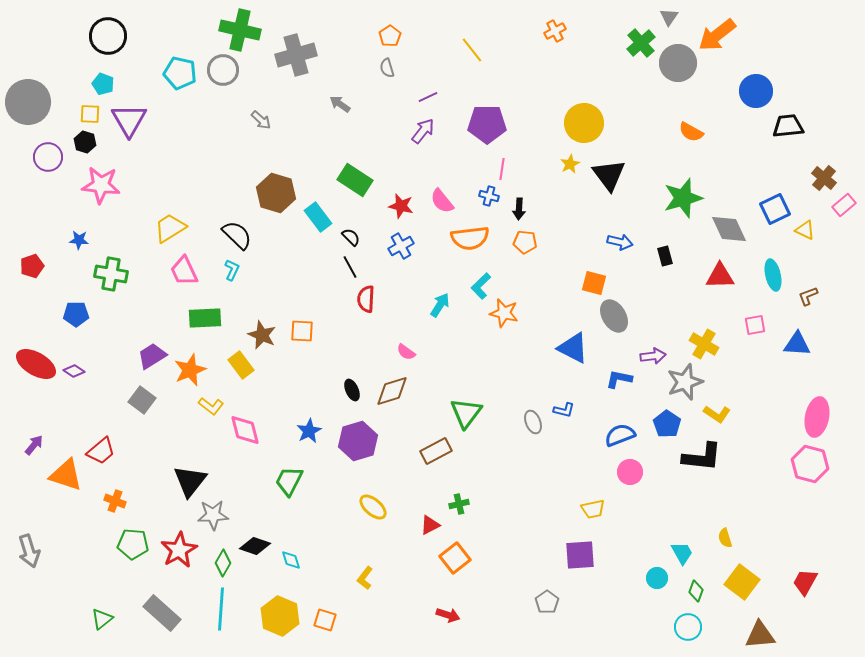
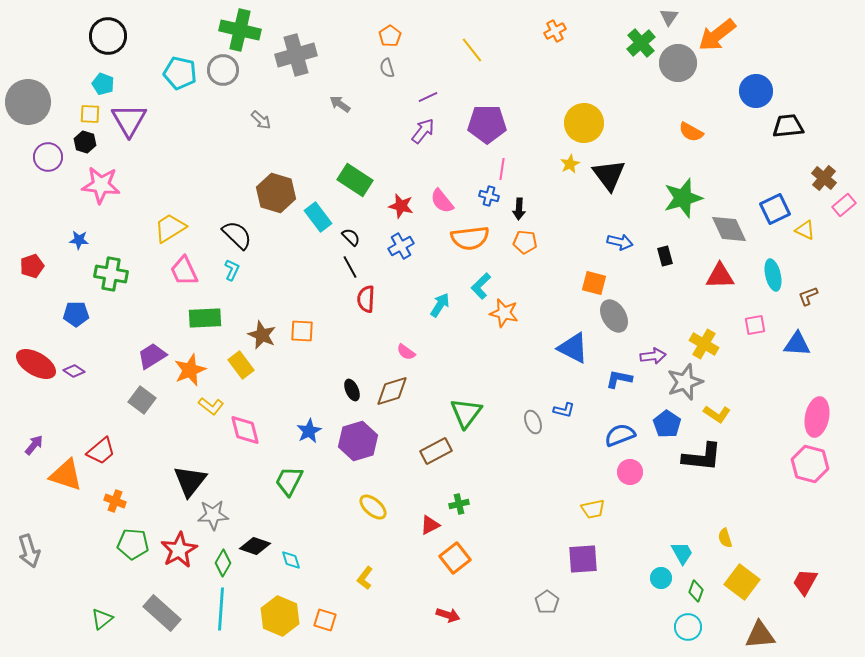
purple square at (580, 555): moved 3 px right, 4 px down
cyan circle at (657, 578): moved 4 px right
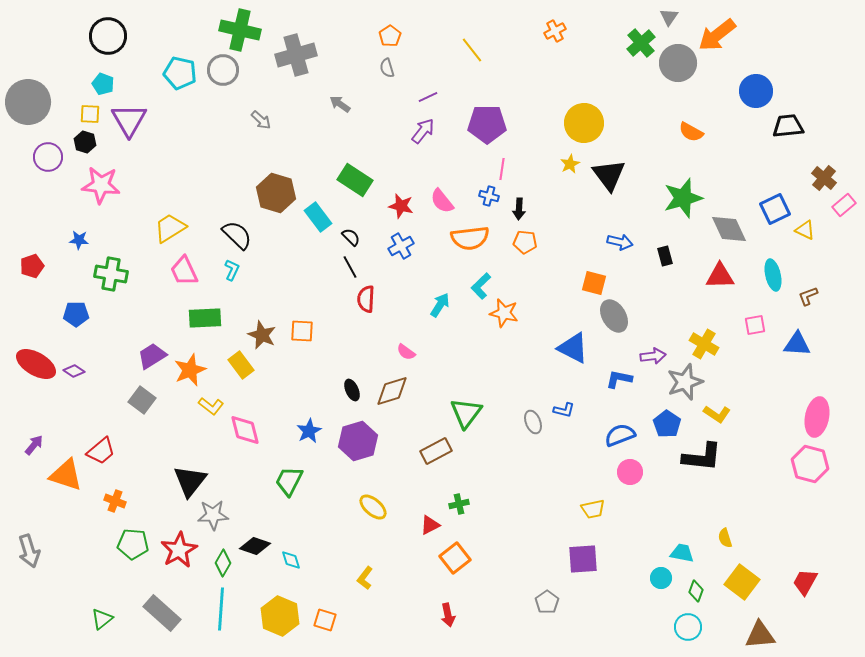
cyan trapezoid at (682, 553): rotated 50 degrees counterclockwise
red arrow at (448, 615): rotated 60 degrees clockwise
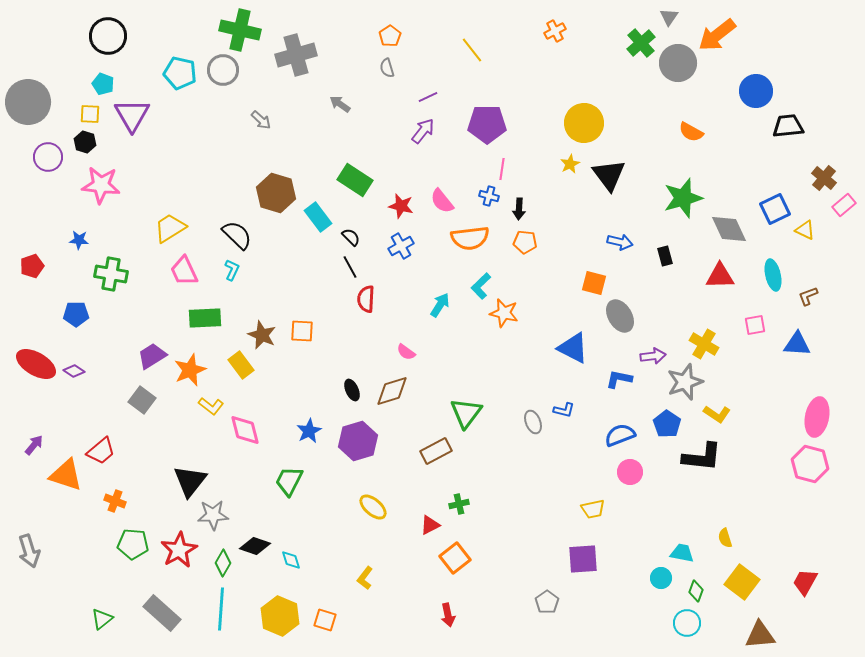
purple triangle at (129, 120): moved 3 px right, 5 px up
gray ellipse at (614, 316): moved 6 px right
cyan circle at (688, 627): moved 1 px left, 4 px up
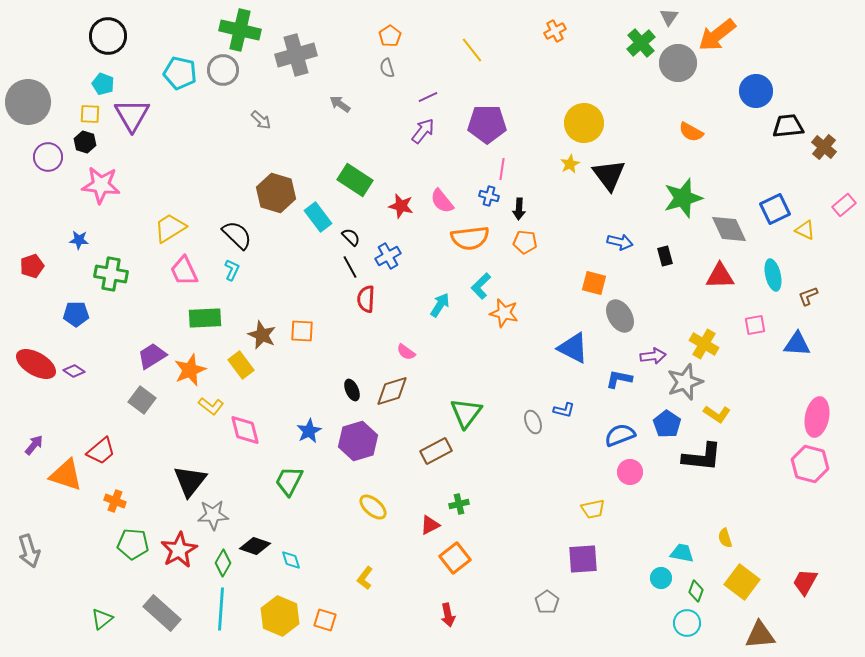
brown cross at (824, 178): moved 31 px up
blue cross at (401, 246): moved 13 px left, 10 px down
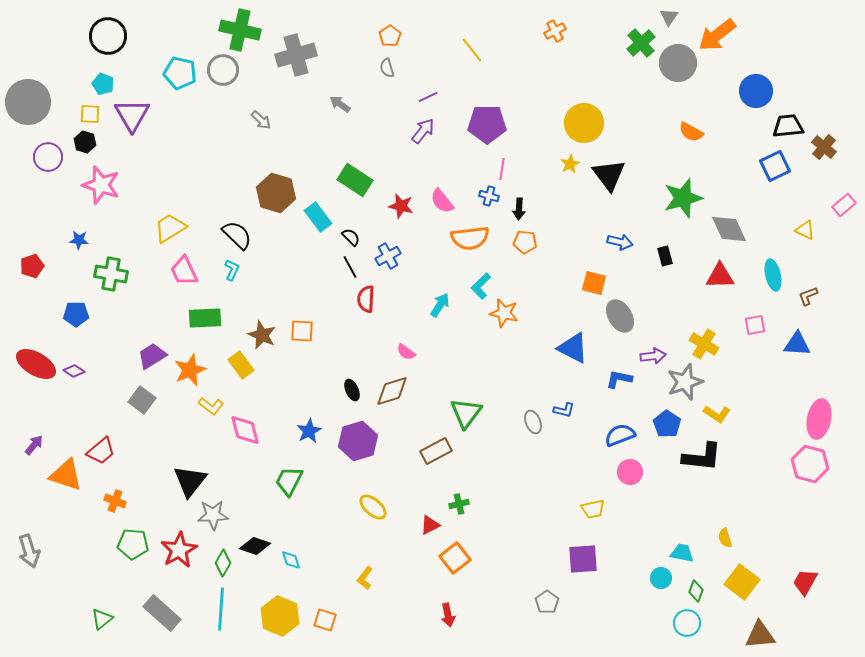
pink star at (101, 185): rotated 12 degrees clockwise
blue square at (775, 209): moved 43 px up
pink ellipse at (817, 417): moved 2 px right, 2 px down
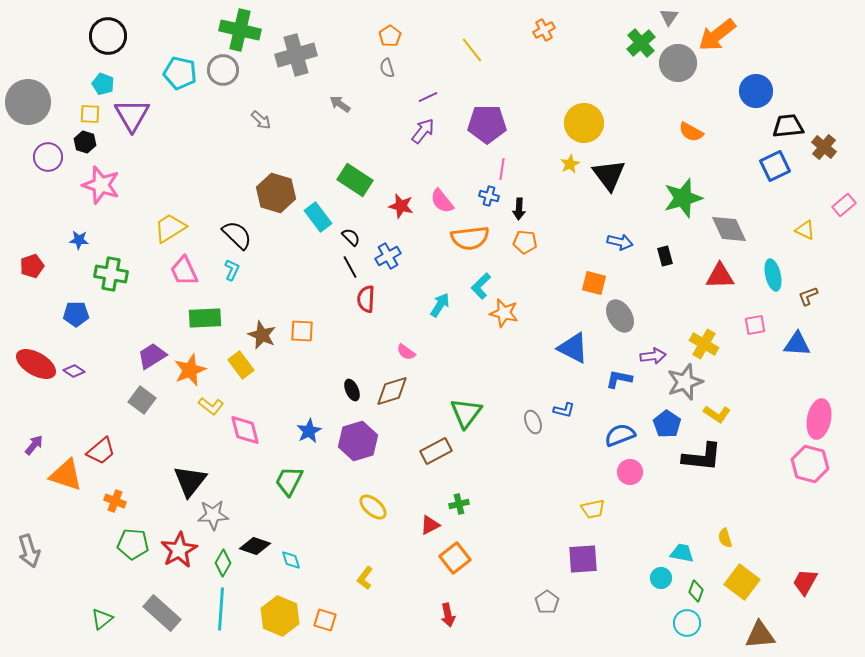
orange cross at (555, 31): moved 11 px left, 1 px up
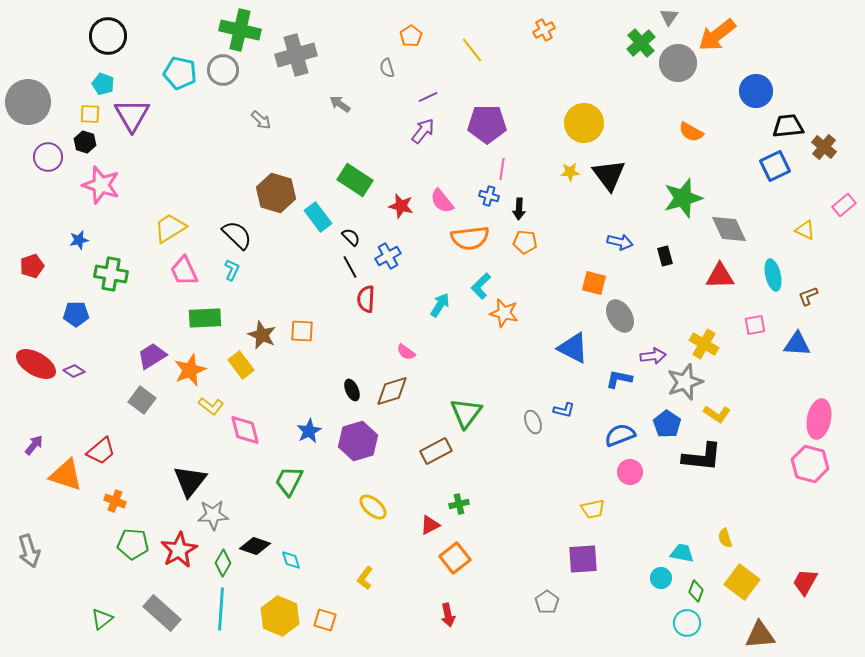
orange pentagon at (390, 36): moved 21 px right
yellow star at (570, 164): moved 8 px down; rotated 24 degrees clockwise
blue star at (79, 240): rotated 18 degrees counterclockwise
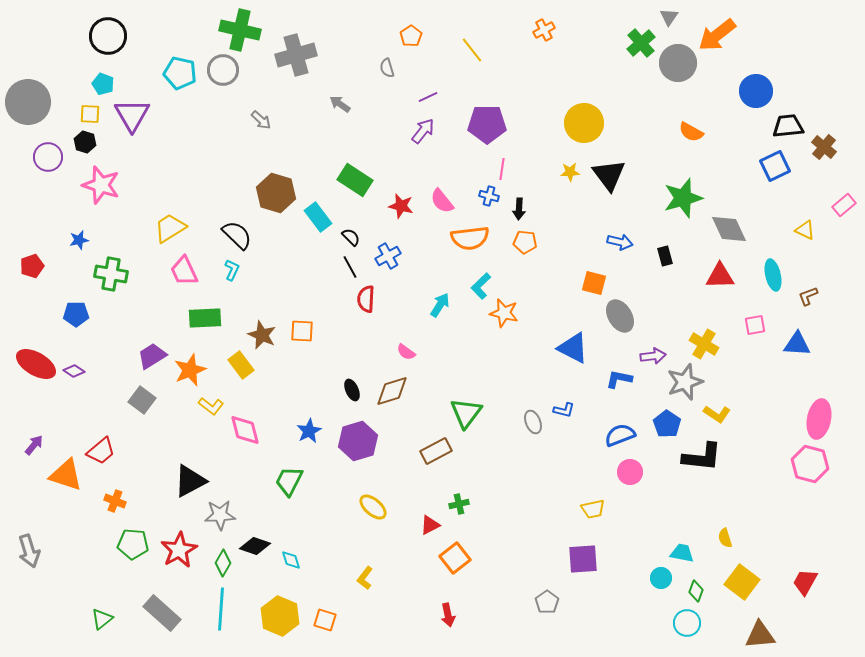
black triangle at (190, 481): rotated 24 degrees clockwise
gray star at (213, 515): moved 7 px right
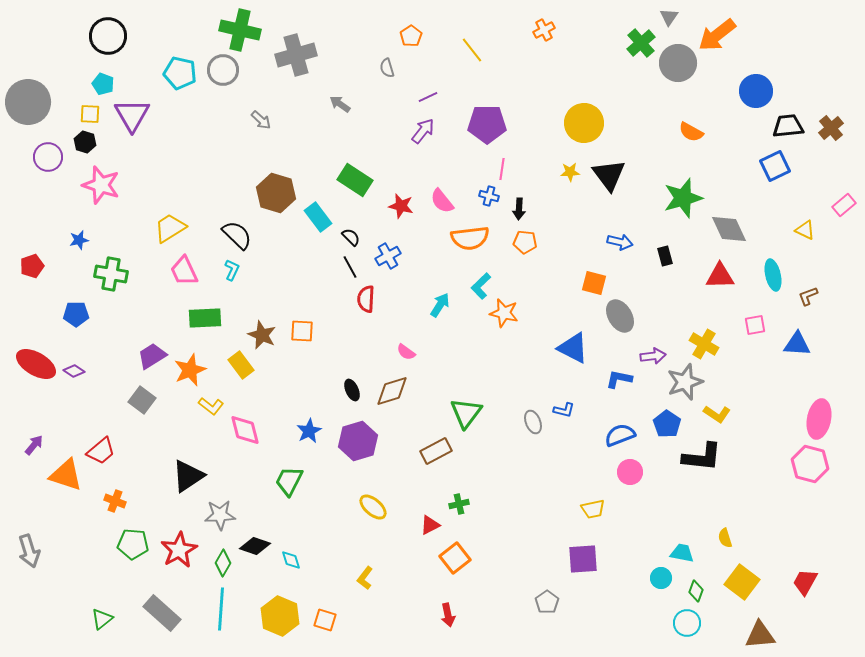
brown cross at (824, 147): moved 7 px right, 19 px up; rotated 10 degrees clockwise
black triangle at (190, 481): moved 2 px left, 5 px up; rotated 6 degrees counterclockwise
